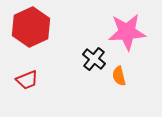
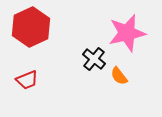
pink star: moved 1 px down; rotated 9 degrees counterclockwise
orange semicircle: rotated 24 degrees counterclockwise
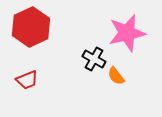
black cross: rotated 10 degrees counterclockwise
orange semicircle: moved 3 px left
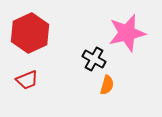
red hexagon: moved 1 px left, 6 px down
orange semicircle: moved 9 px left, 9 px down; rotated 126 degrees counterclockwise
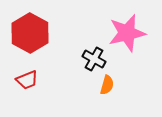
red hexagon: rotated 6 degrees counterclockwise
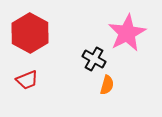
pink star: rotated 15 degrees counterclockwise
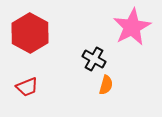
pink star: moved 5 px right, 6 px up
red trapezoid: moved 7 px down
orange semicircle: moved 1 px left
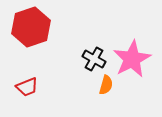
pink star: moved 32 px down
red hexagon: moved 1 px right, 6 px up; rotated 12 degrees clockwise
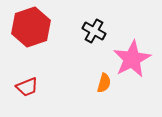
black cross: moved 28 px up
orange semicircle: moved 2 px left, 2 px up
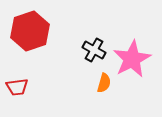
red hexagon: moved 1 px left, 4 px down
black cross: moved 19 px down
red trapezoid: moved 10 px left; rotated 15 degrees clockwise
